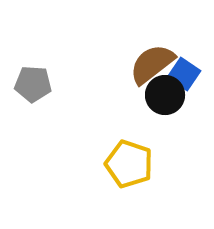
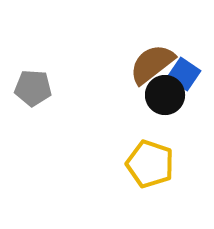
gray pentagon: moved 4 px down
yellow pentagon: moved 21 px right
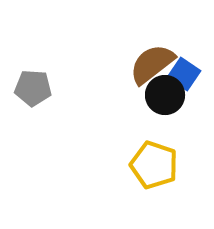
yellow pentagon: moved 4 px right, 1 px down
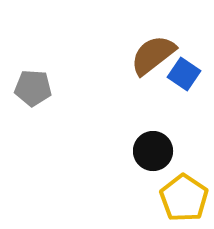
brown semicircle: moved 1 px right, 9 px up
black circle: moved 12 px left, 56 px down
yellow pentagon: moved 30 px right, 33 px down; rotated 15 degrees clockwise
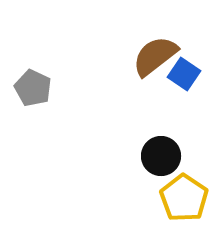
brown semicircle: moved 2 px right, 1 px down
gray pentagon: rotated 21 degrees clockwise
black circle: moved 8 px right, 5 px down
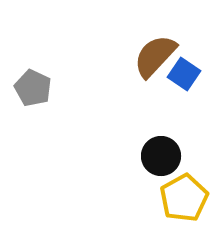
brown semicircle: rotated 9 degrees counterclockwise
yellow pentagon: rotated 9 degrees clockwise
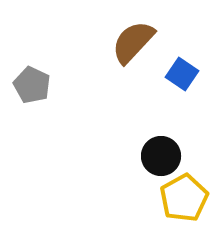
brown semicircle: moved 22 px left, 14 px up
blue square: moved 2 px left
gray pentagon: moved 1 px left, 3 px up
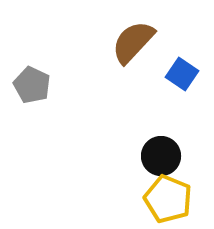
yellow pentagon: moved 16 px left, 1 px down; rotated 21 degrees counterclockwise
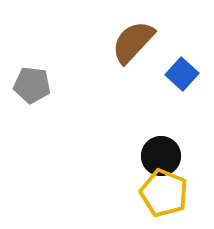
blue square: rotated 8 degrees clockwise
gray pentagon: rotated 18 degrees counterclockwise
yellow pentagon: moved 4 px left, 6 px up
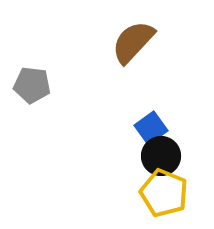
blue square: moved 31 px left, 54 px down; rotated 12 degrees clockwise
